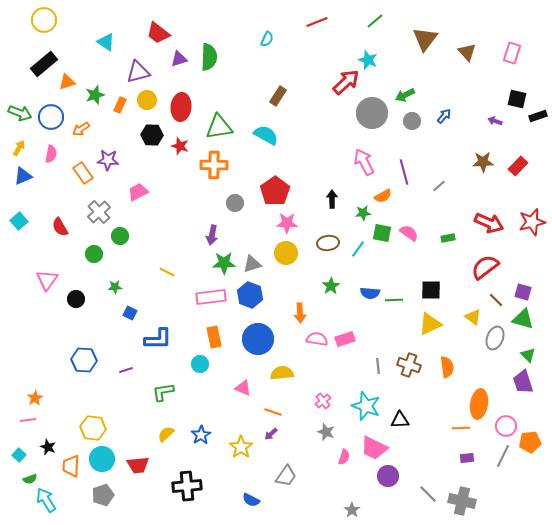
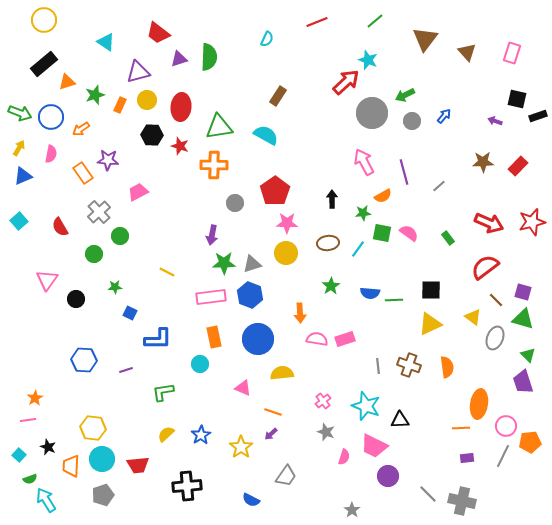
green rectangle at (448, 238): rotated 64 degrees clockwise
pink trapezoid at (374, 448): moved 2 px up
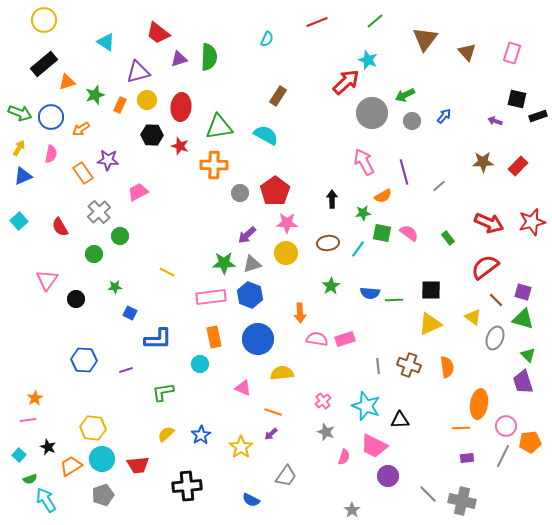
gray circle at (235, 203): moved 5 px right, 10 px up
purple arrow at (212, 235): moved 35 px right; rotated 36 degrees clockwise
orange trapezoid at (71, 466): rotated 55 degrees clockwise
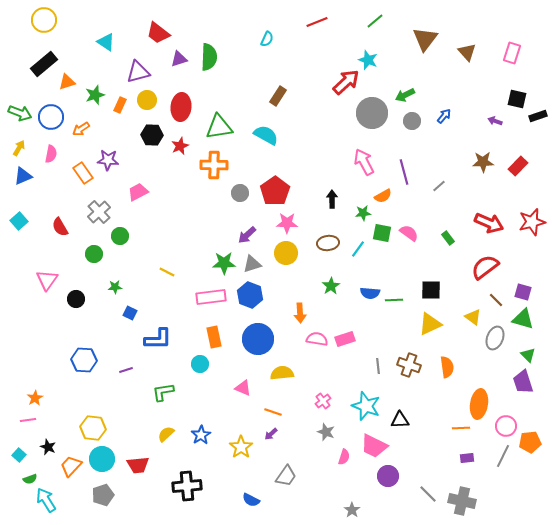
red star at (180, 146): rotated 30 degrees clockwise
orange trapezoid at (71, 466): rotated 15 degrees counterclockwise
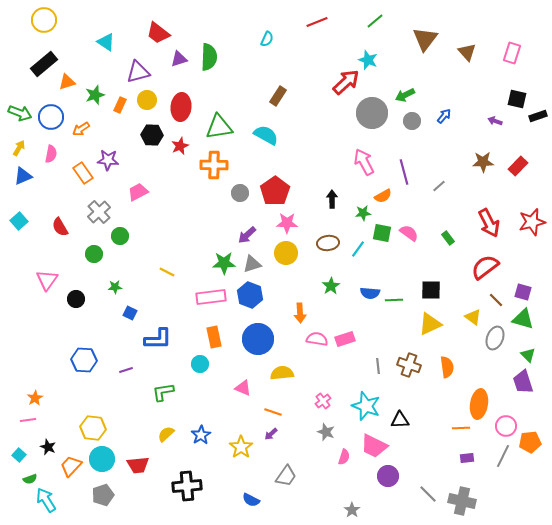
red arrow at (489, 223): rotated 40 degrees clockwise
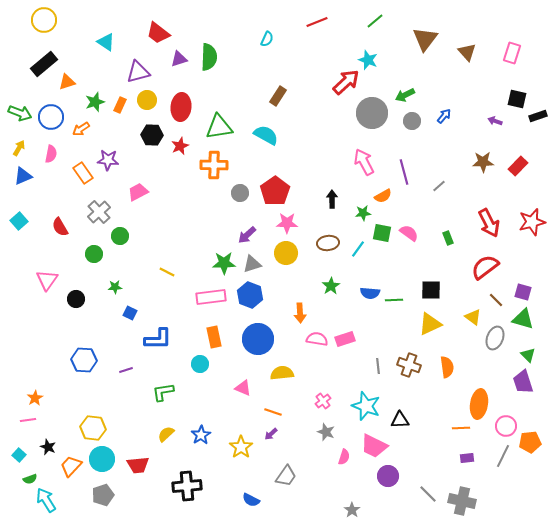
green star at (95, 95): moved 7 px down
green rectangle at (448, 238): rotated 16 degrees clockwise
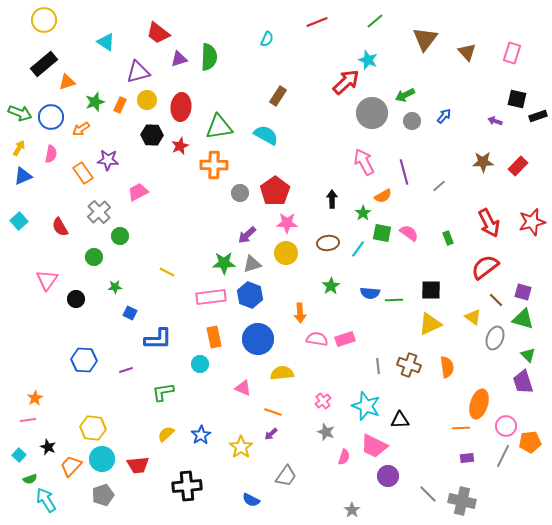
green star at (363, 213): rotated 28 degrees counterclockwise
green circle at (94, 254): moved 3 px down
orange ellipse at (479, 404): rotated 8 degrees clockwise
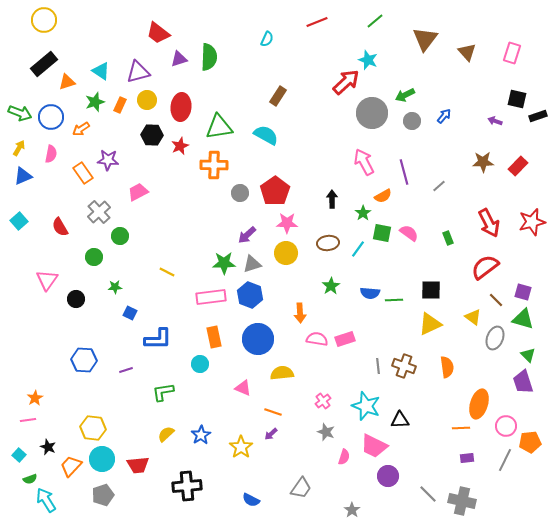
cyan triangle at (106, 42): moved 5 px left, 29 px down
brown cross at (409, 365): moved 5 px left, 1 px down
gray line at (503, 456): moved 2 px right, 4 px down
gray trapezoid at (286, 476): moved 15 px right, 12 px down
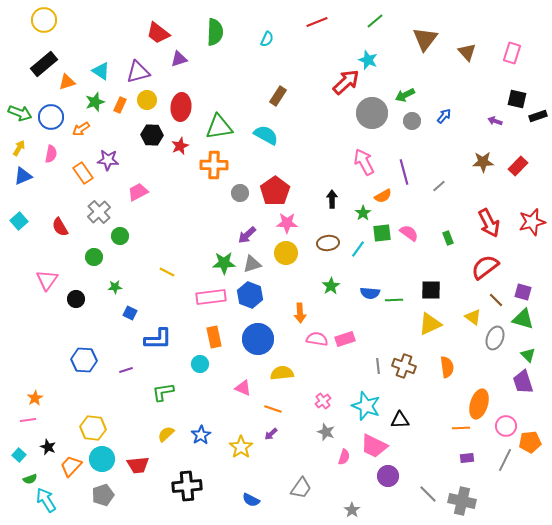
green semicircle at (209, 57): moved 6 px right, 25 px up
green square at (382, 233): rotated 18 degrees counterclockwise
orange line at (273, 412): moved 3 px up
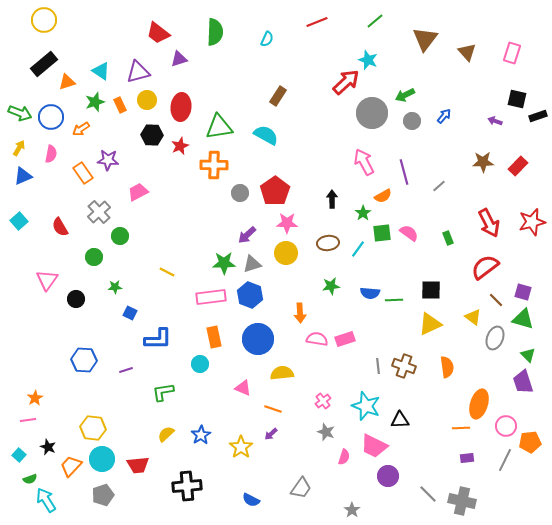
orange rectangle at (120, 105): rotated 49 degrees counterclockwise
green star at (331, 286): rotated 24 degrees clockwise
